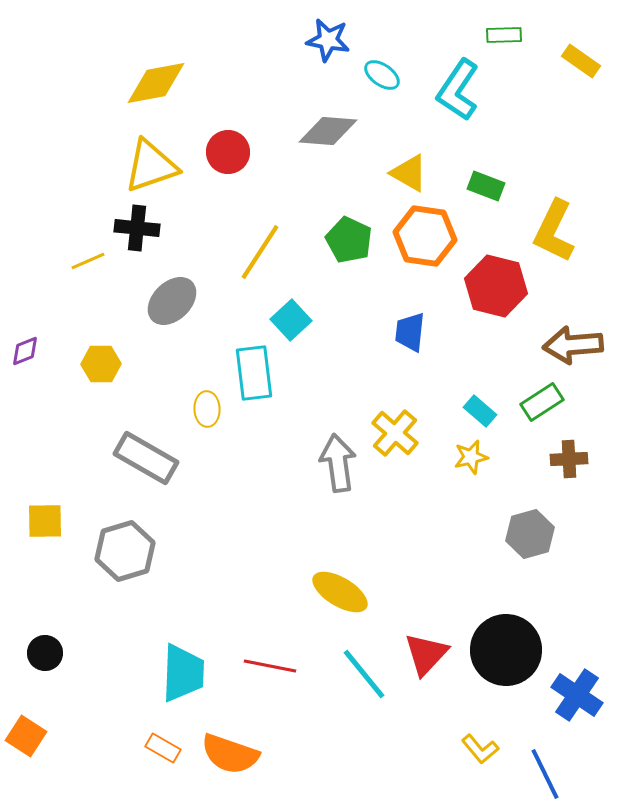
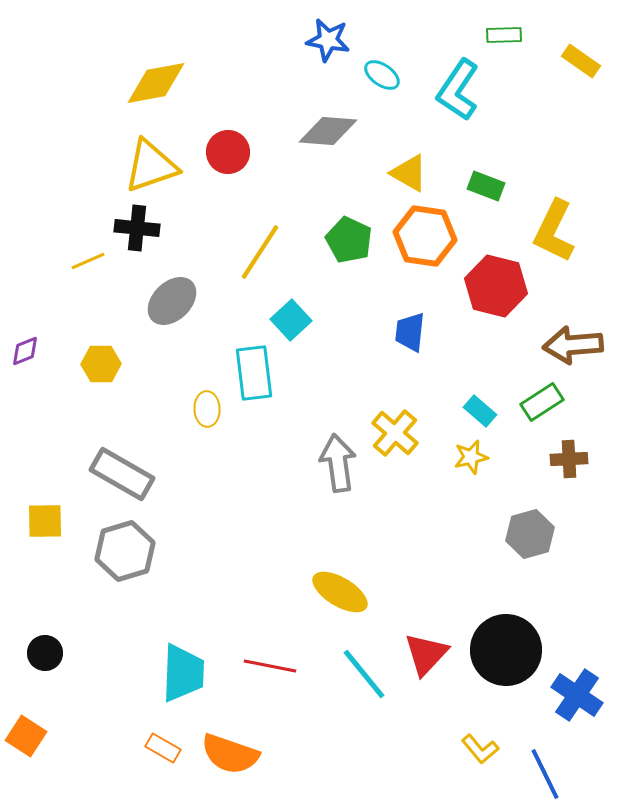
gray rectangle at (146, 458): moved 24 px left, 16 px down
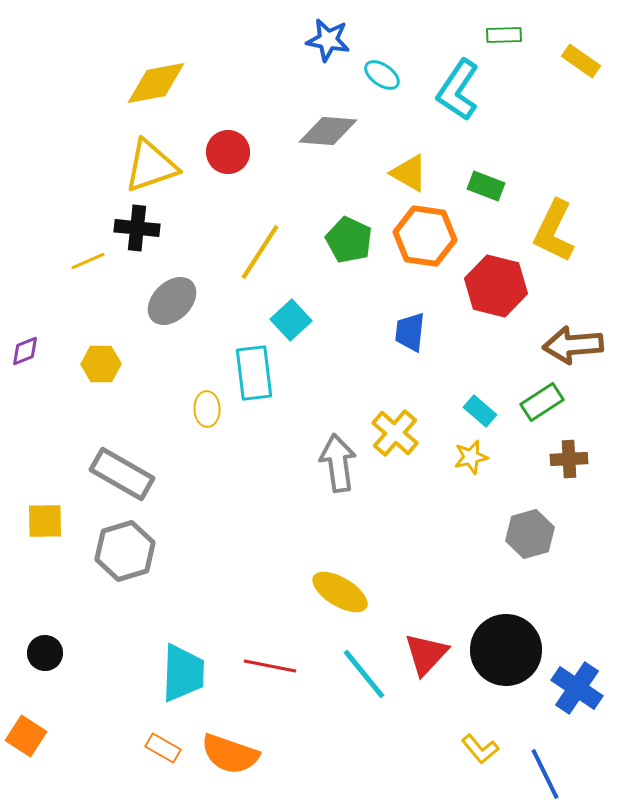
blue cross at (577, 695): moved 7 px up
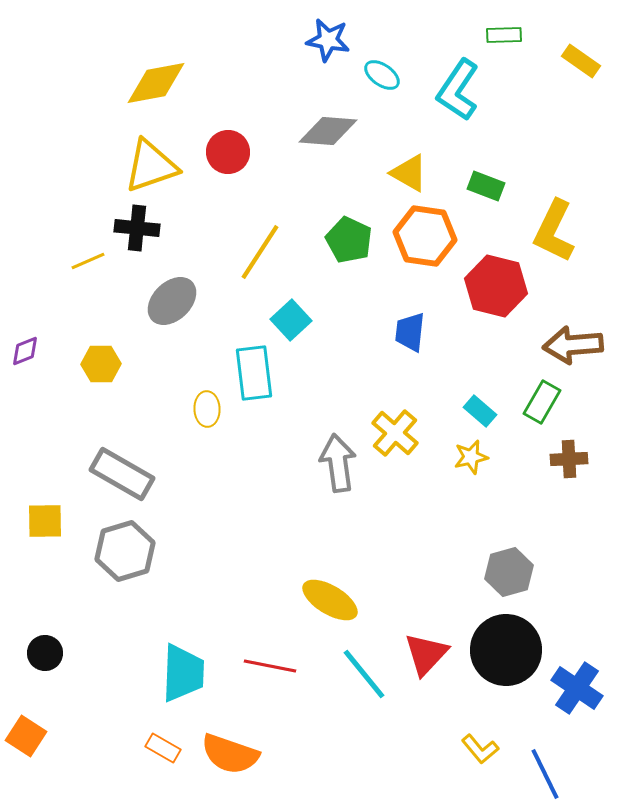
green rectangle at (542, 402): rotated 27 degrees counterclockwise
gray hexagon at (530, 534): moved 21 px left, 38 px down
yellow ellipse at (340, 592): moved 10 px left, 8 px down
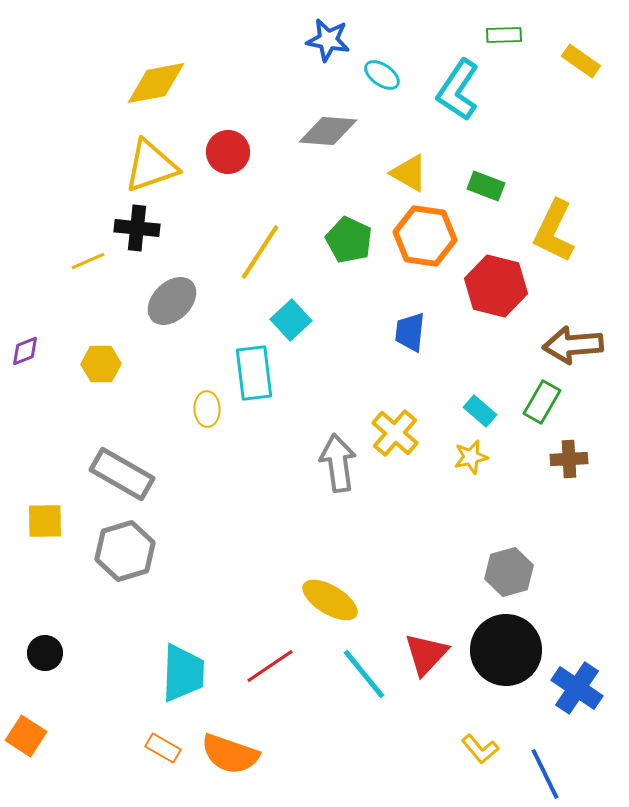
red line at (270, 666): rotated 45 degrees counterclockwise
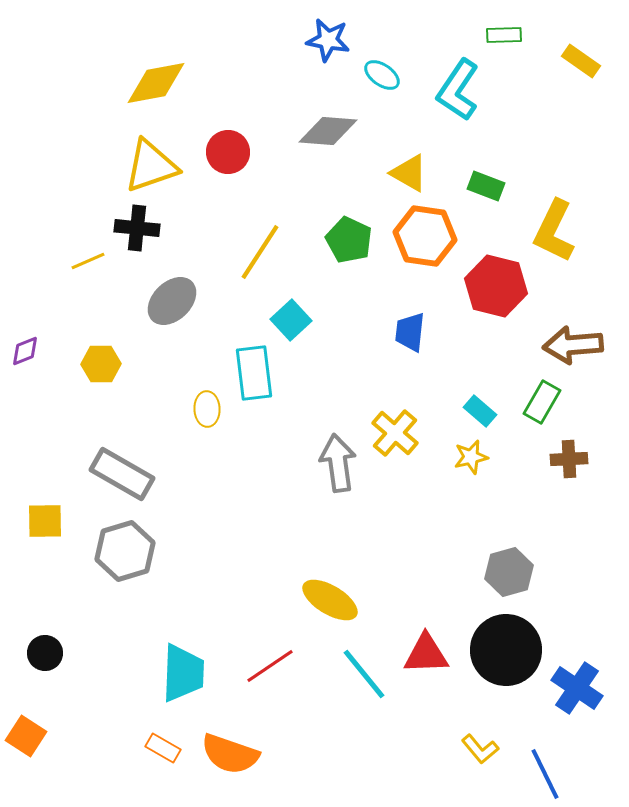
red triangle at (426, 654): rotated 45 degrees clockwise
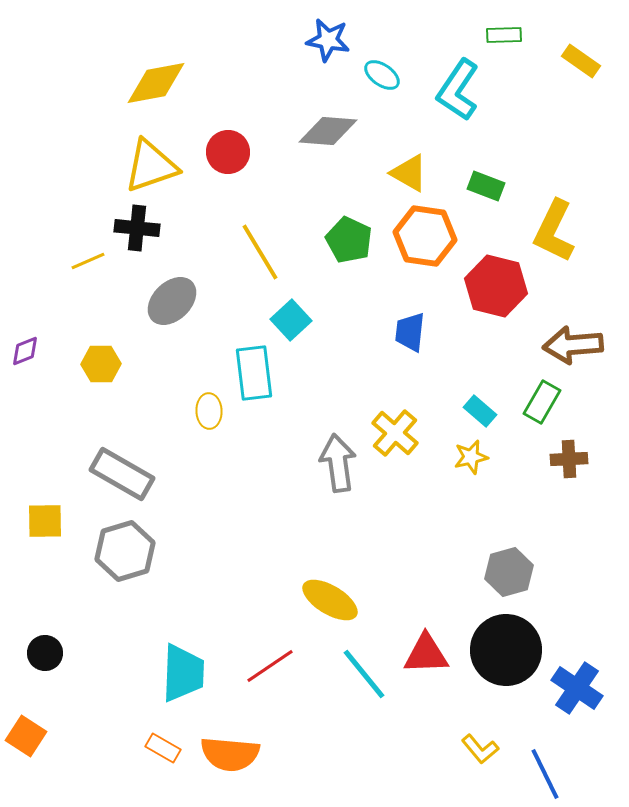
yellow line at (260, 252): rotated 64 degrees counterclockwise
yellow ellipse at (207, 409): moved 2 px right, 2 px down
orange semicircle at (230, 754): rotated 14 degrees counterclockwise
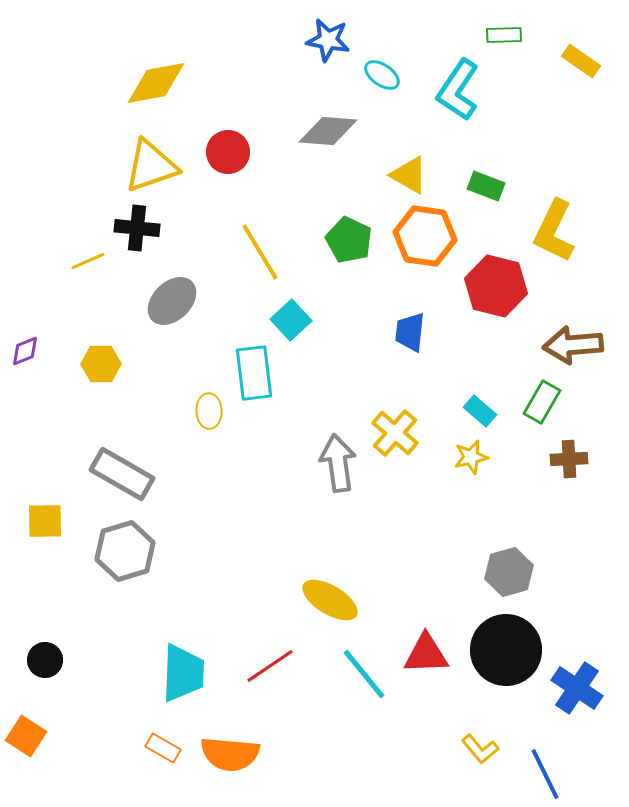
yellow triangle at (409, 173): moved 2 px down
black circle at (45, 653): moved 7 px down
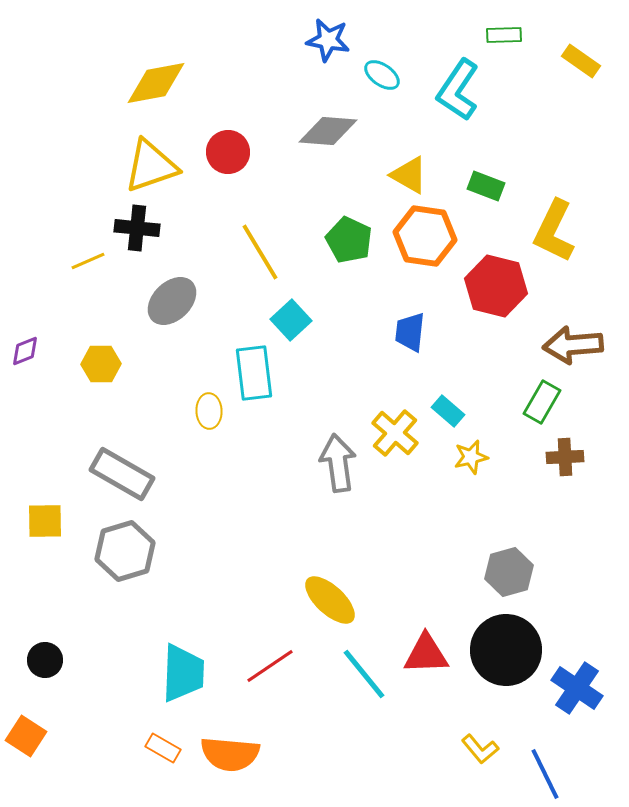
cyan rectangle at (480, 411): moved 32 px left
brown cross at (569, 459): moved 4 px left, 2 px up
yellow ellipse at (330, 600): rotated 12 degrees clockwise
